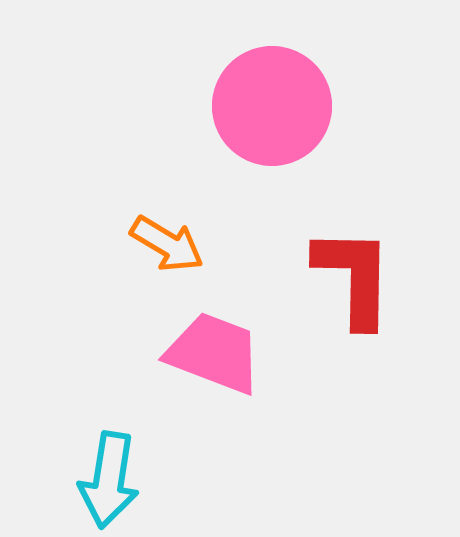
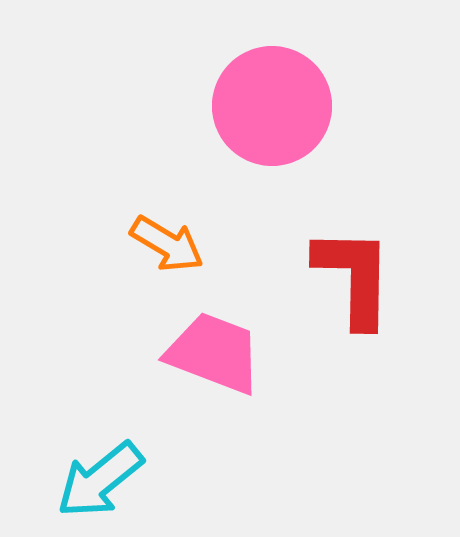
cyan arrow: moved 9 px left; rotated 42 degrees clockwise
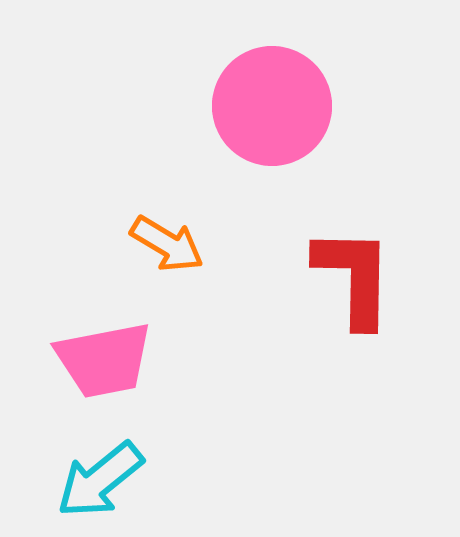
pink trapezoid: moved 110 px left, 7 px down; rotated 148 degrees clockwise
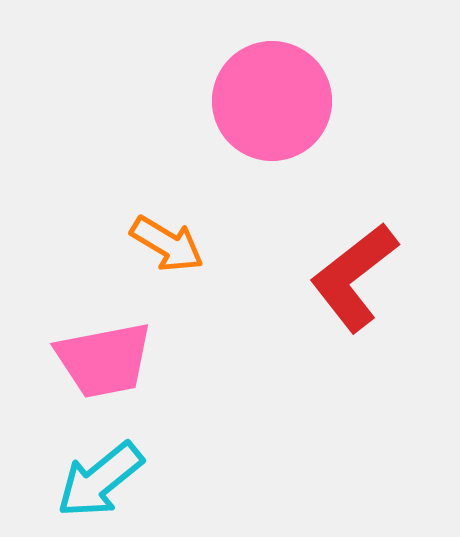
pink circle: moved 5 px up
red L-shape: rotated 129 degrees counterclockwise
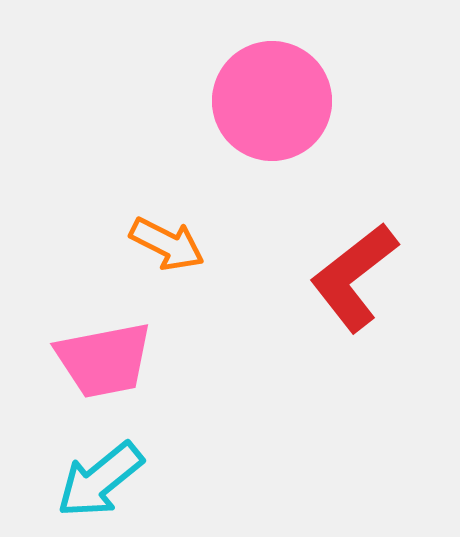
orange arrow: rotated 4 degrees counterclockwise
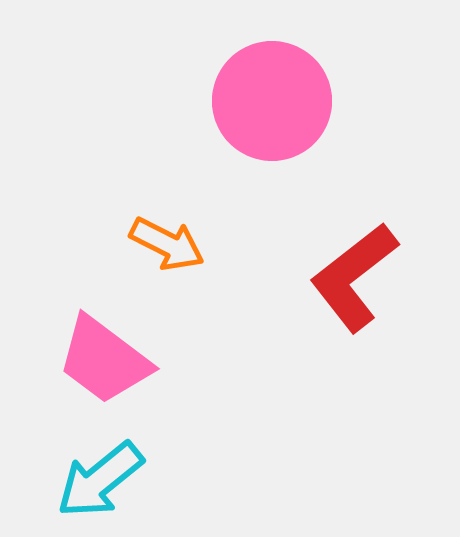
pink trapezoid: rotated 48 degrees clockwise
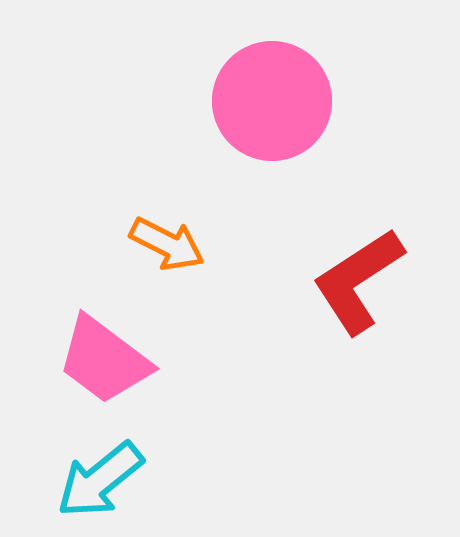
red L-shape: moved 4 px right, 4 px down; rotated 5 degrees clockwise
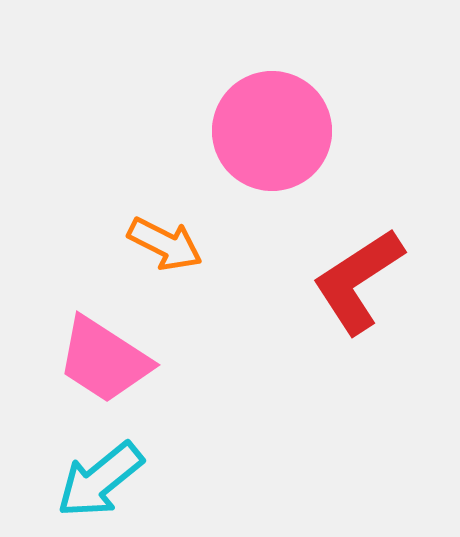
pink circle: moved 30 px down
orange arrow: moved 2 px left
pink trapezoid: rotated 4 degrees counterclockwise
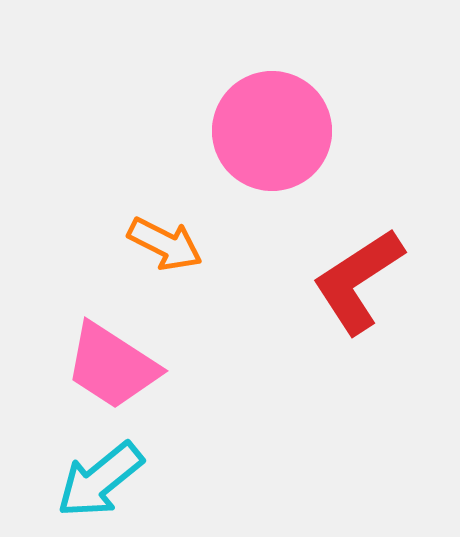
pink trapezoid: moved 8 px right, 6 px down
